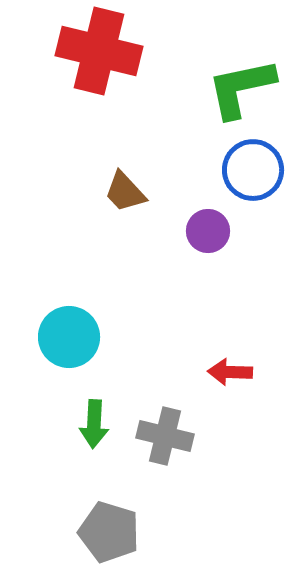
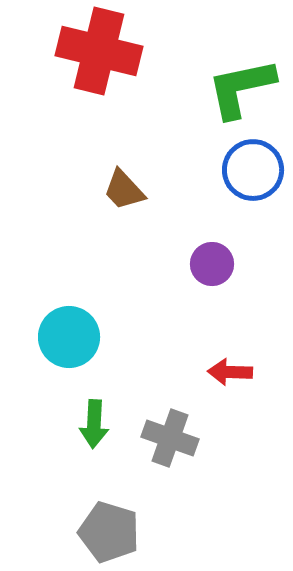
brown trapezoid: moved 1 px left, 2 px up
purple circle: moved 4 px right, 33 px down
gray cross: moved 5 px right, 2 px down; rotated 6 degrees clockwise
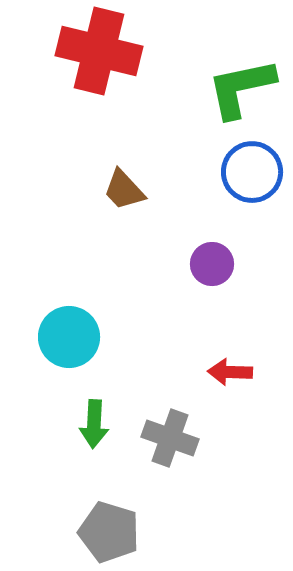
blue circle: moved 1 px left, 2 px down
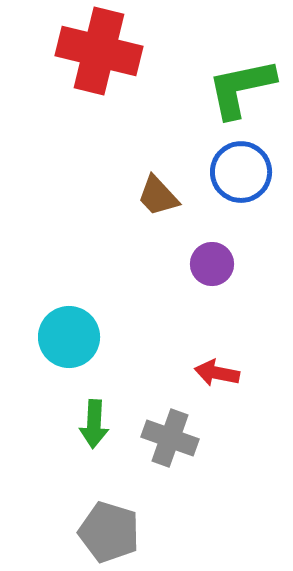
blue circle: moved 11 px left
brown trapezoid: moved 34 px right, 6 px down
red arrow: moved 13 px left, 1 px down; rotated 9 degrees clockwise
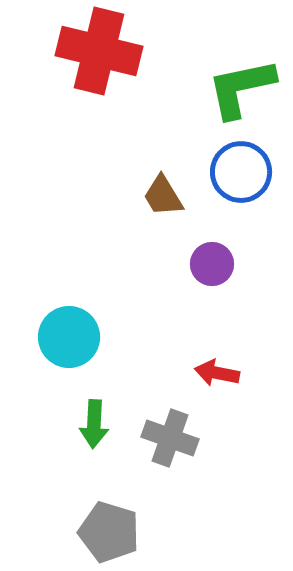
brown trapezoid: moved 5 px right; rotated 12 degrees clockwise
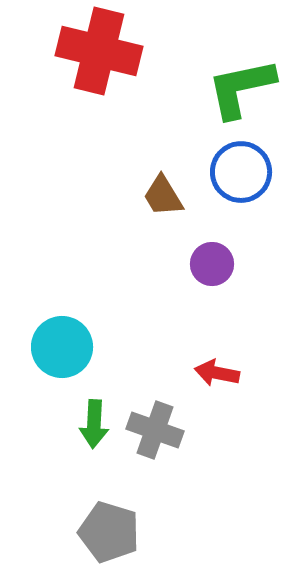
cyan circle: moved 7 px left, 10 px down
gray cross: moved 15 px left, 8 px up
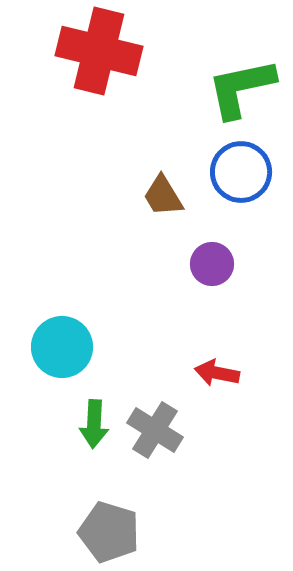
gray cross: rotated 12 degrees clockwise
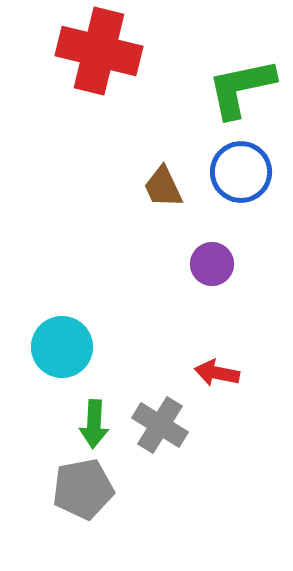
brown trapezoid: moved 9 px up; rotated 6 degrees clockwise
gray cross: moved 5 px right, 5 px up
gray pentagon: moved 26 px left, 43 px up; rotated 28 degrees counterclockwise
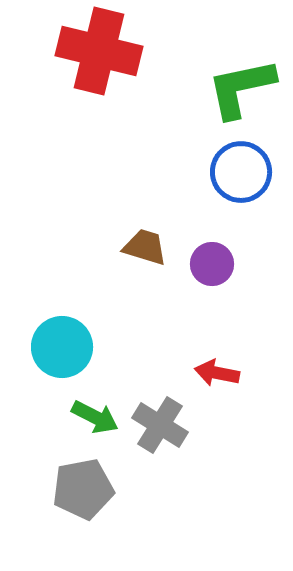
brown trapezoid: moved 18 px left, 60 px down; rotated 132 degrees clockwise
green arrow: moved 1 px right, 7 px up; rotated 66 degrees counterclockwise
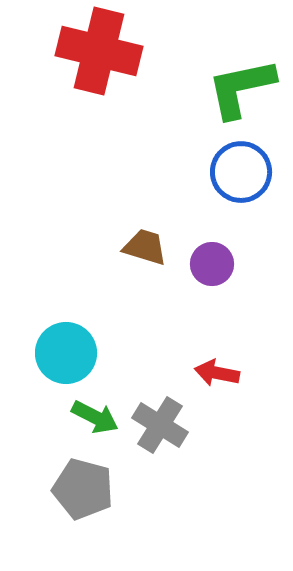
cyan circle: moved 4 px right, 6 px down
gray pentagon: rotated 26 degrees clockwise
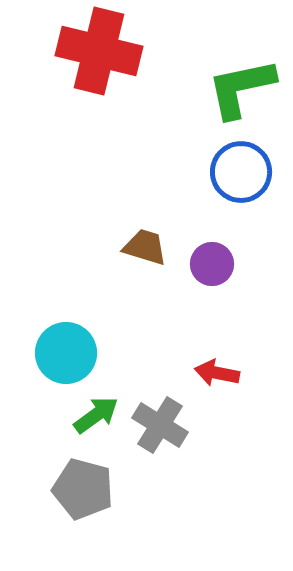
green arrow: moved 1 px right, 2 px up; rotated 63 degrees counterclockwise
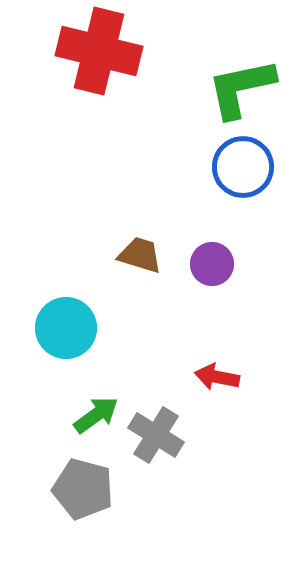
blue circle: moved 2 px right, 5 px up
brown trapezoid: moved 5 px left, 8 px down
cyan circle: moved 25 px up
red arrow: moved 4 px down
gray cross: moved 4 px left, 10 px down
